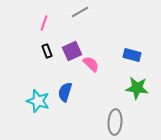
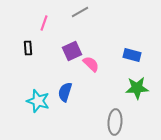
black rectangle: moved 19 px left, 3 px up; rotated 16 degrees clockwise
green star: rotated 10 degrees counterclockwise
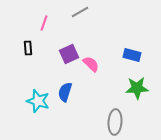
purple square: moved 3 px left, 3 px down
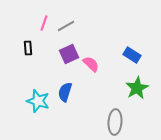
gray line: moved 14 px left, 14 px down
blue rectangle: rotated 18 degrees clockwise
green star: rotated 25 degrees counterclockwise
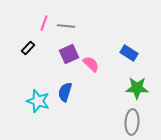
gray line: rotated 36 degrees clockwise
black rectangle: rotated 48 degrees clockwise
blue rectangle: moved 3 px left, 2 px up
green star: rotated 30 degrees clockwise
gray ellipse: moved 17 px right
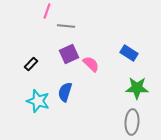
pink line: moved 3 px right, 12 px up
black rectangle: moved 3 px right, 16 px down
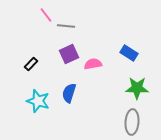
pink line: moved 1 px left, 4 px down; rotated 56 degrees counterclockwise
pink semicircle: moved 2 px right; rotated 54 degrees counterclockwise
blue semicircle: moved 4 px right, 1 px down
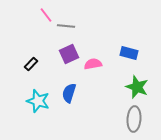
blue rectangle: rotated 18 degrees counterclockwise
green star: moved 1 px up; rotated 20 degrees clockwise
gray ellipse: moved 2 px right, 3 px up
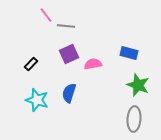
green star: moved 1 px right, 2 px up
cyan star: moved 1 px left, 1 px up
